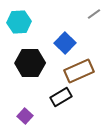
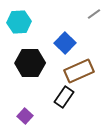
black rectangle: moved 3 px right; rotated 25 degrees counterclockwise
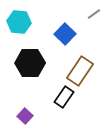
cyan hexagon: rotated 10 degrees clockwise
blue square: moved 9 px up
brown rectangle: moved 1 px right; rotated 32 degrees counterclockwise
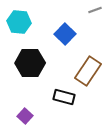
gray line: moved 1 px right, 4 px up; rotated 16 degrees clockwise
brown rectangle: moved 8 px right
black rectangle: rotated 70 degrees clockwise
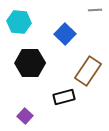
gray line: rotated 16 degrees clockwise
black rectangle: rotated 30 degrees counterclockwise
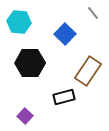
gray line: moved 2 px left, 3 px down; rotated 56 degrees clockwise
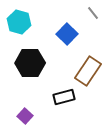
cyan hexagon: rotated 10 degrees clockwise
blue square: moved 2 px right
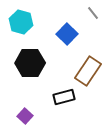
cyan hexagon: moved 2 px right
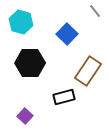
gray line: moved 2 px right, 2 px up
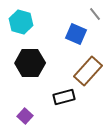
gray line: moved 3 px down
blue square: moved 9 px right; rotated 20 degrees counterclockwise
brown rectangle: rotated 8 degrees clockwise
